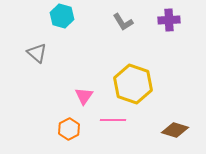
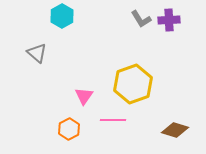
cyan hexagon: rotated 15 degrees clockwise
gray L-shape: moved 18 px right, 3 px up
yellow hexagon: rotated 21 degrees clockwise
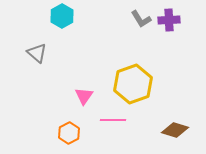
orange hexagon: moved 4 px down
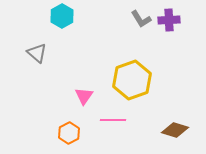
yellow hexagon: moved 1 px left, 4 px up
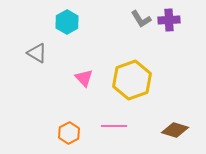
cyan hexagon: moved 5 px right, 6 px down
gray triangle: rotated 10 degrees counterclockwise
pink triangle: moved 18 px up; rotated 18 degrees counterclockwise
pink line: moved 1 px right, 6 px down
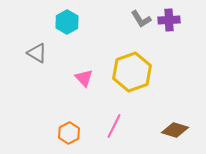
yellow hexagon: moved 8 px up
pink line: rotated 65 degrees counterclockwise
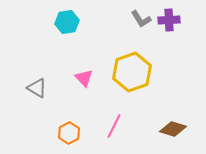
cyan hexagon: rotated 20 degrees clockwise
gray triangle: moved 35 px down
brown diamond: moved 2 px left, 1 px up
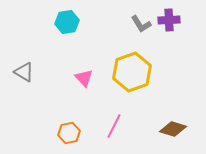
gray L-shape: moved 5 px down
gray triangle: moved 13 px left, 16 px up
orange hexagon: rotated 15 degrees clockwise
